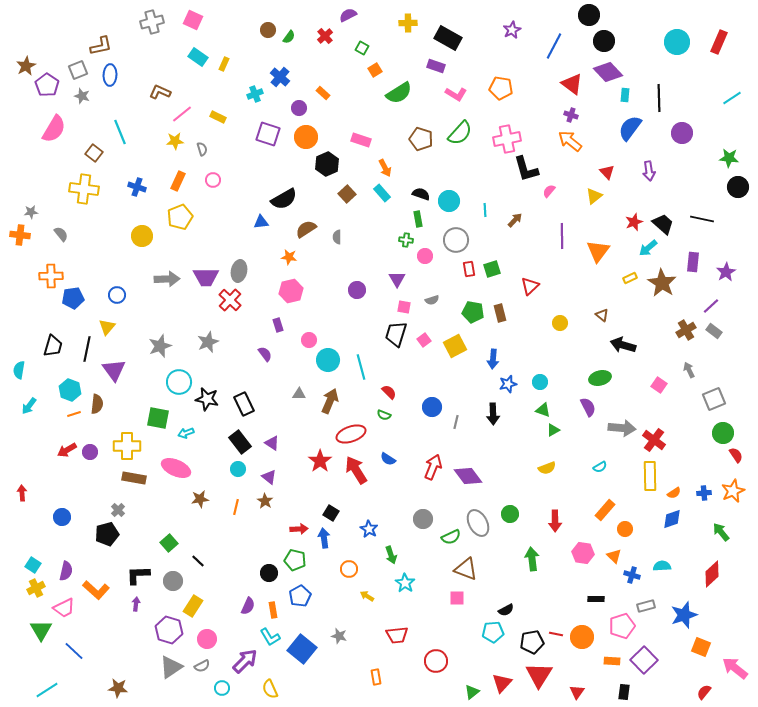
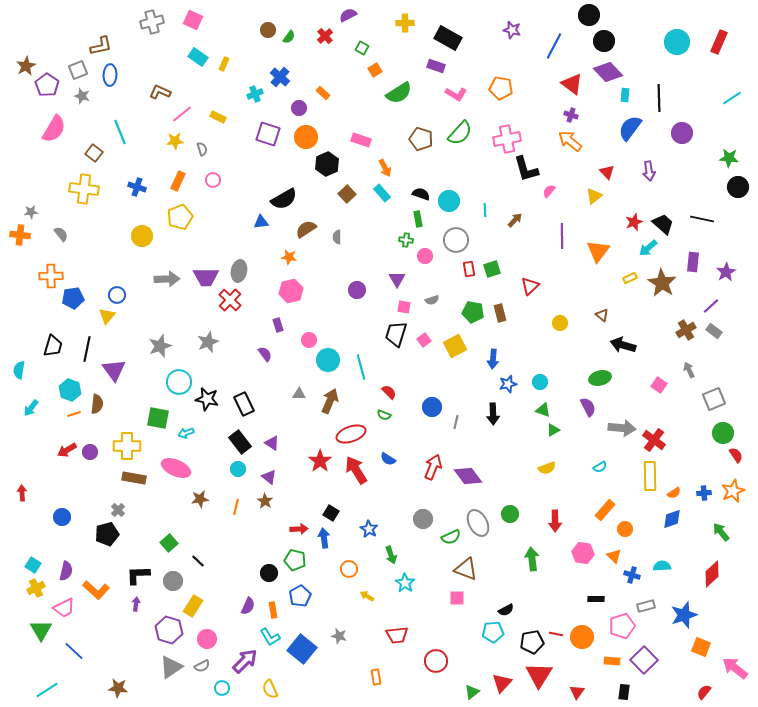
yellow cross at (408, 23): moved 3 px left
purple star at (512, 30): rotated 30 degrees counterclockwise
yellow triangle at (107, 327): moved 11 px up
cyan arrow at (29, 406): moved 2 px right, 2 px down
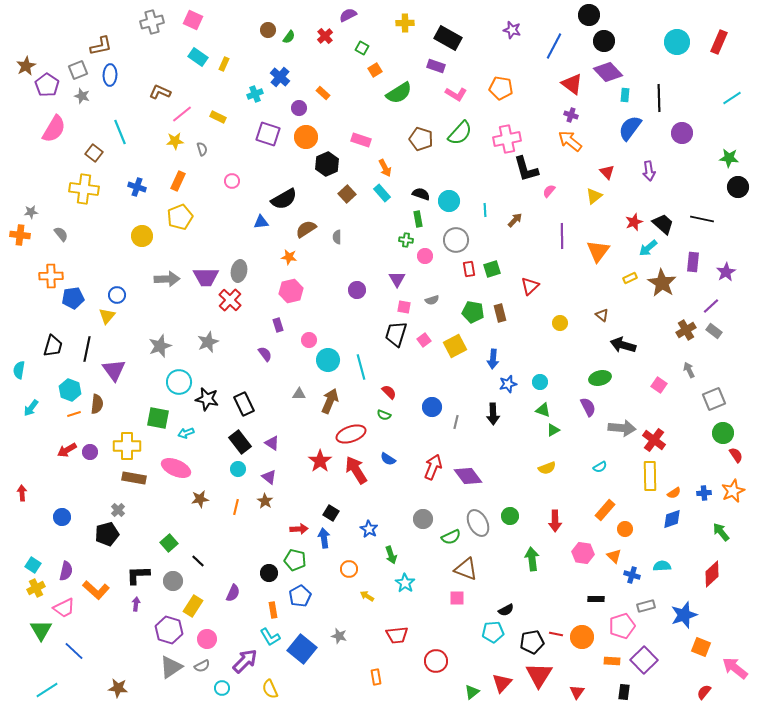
pink circle at (213, 180): moved 19 px right, 1 px down
green circle at (510, 514): moved 2 px down
purple semicircle at (248, 606): moved 15 px left, 13 px up
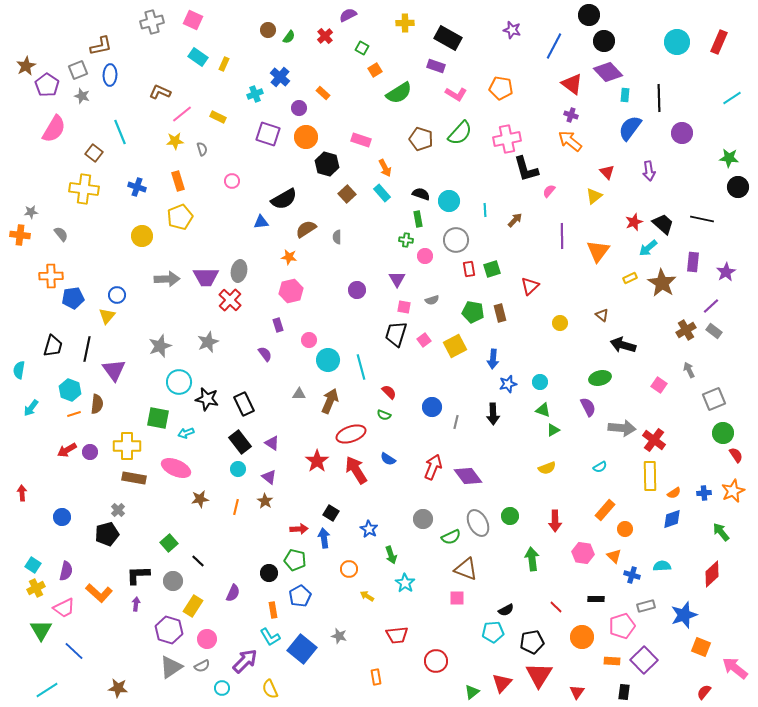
black hexagon at (327, 164): rotated 20 degrees counterclockwise
orange rectangle at (178, 181): rotated 42 degrees counterclockwise
red star at (320, 461): moved 3 px left
orange L-shape at (96, 590): moved 3 px right, 3 px down
red line at (556, 634): moved 27 px up; rotated 32 degrees clockwise
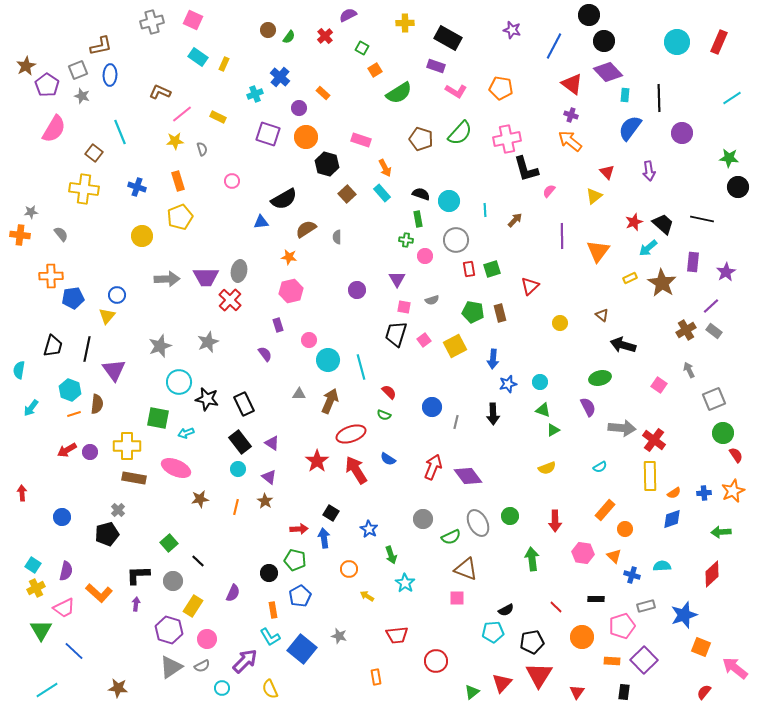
pink L-shape at (456, 94): moved 3 px up
green arrow at (721, 532): rotated 54 degrees counterclockwise
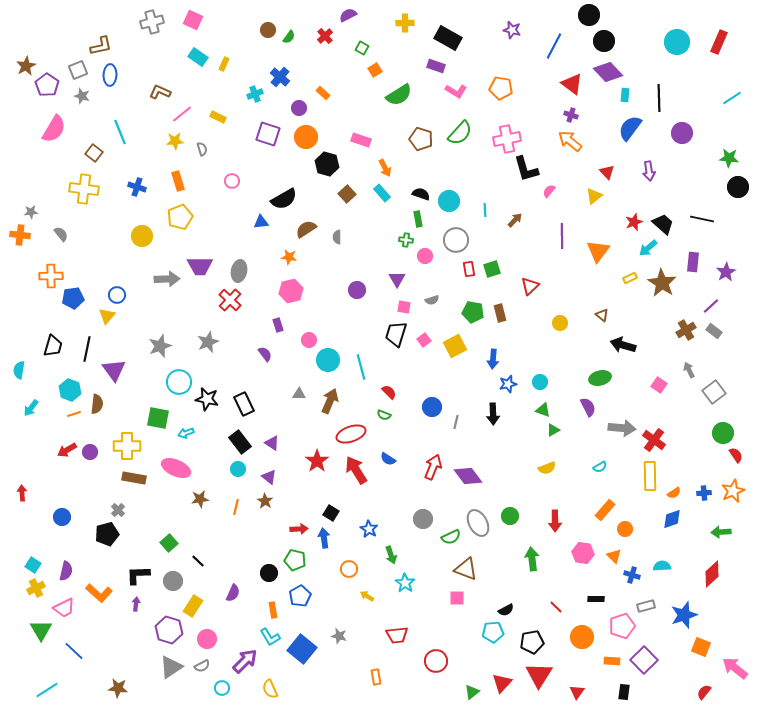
green semicircle at (399, 93): moved 2 px down
purple trapezoid at (206, 277): moved 6 px left, 11 px up
gray square at (714, 399): moved 7 px up; rotated 15 degrees counterclockwise
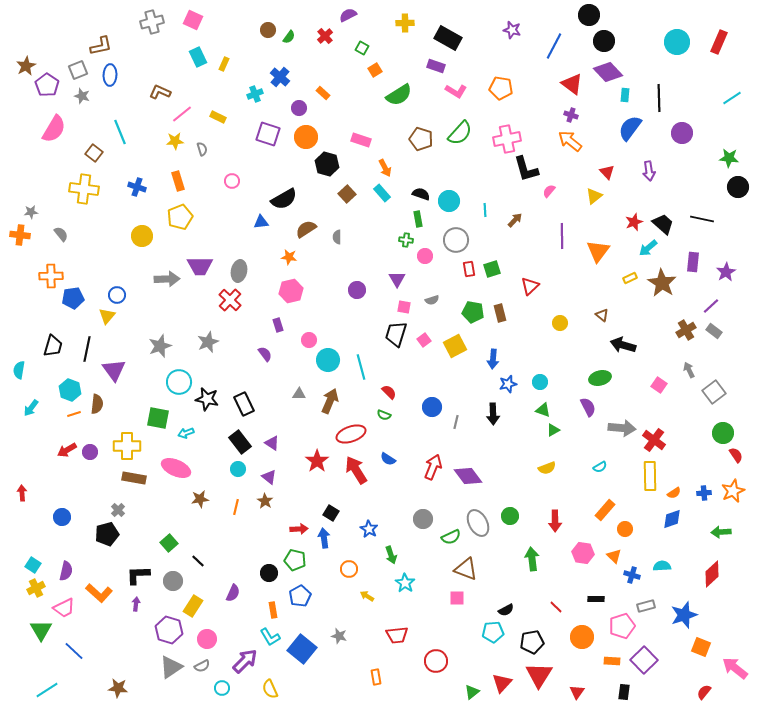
cyan rectangle at (198, 57): rotated 30 degrees clockwise
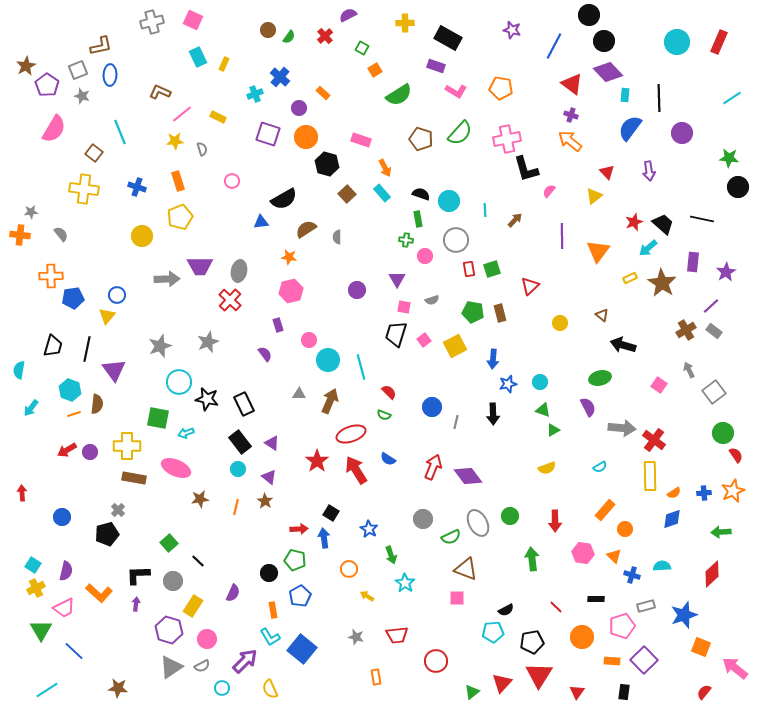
gray star at (339, 636): moved 17 px right, 1 px down
